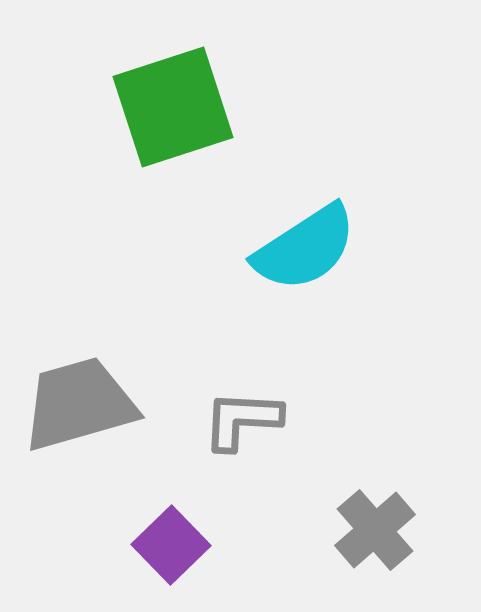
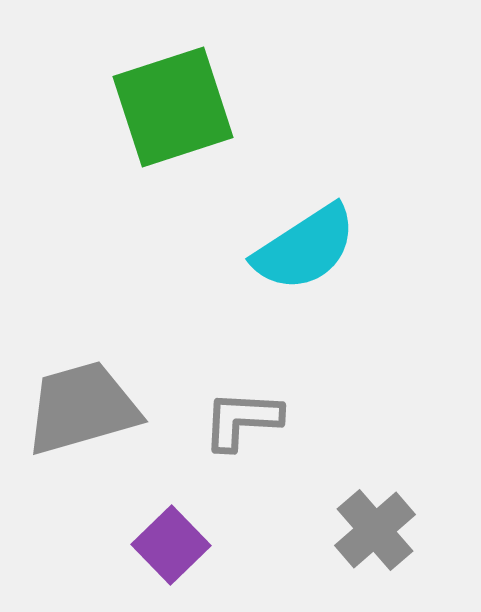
gray trapezoid: moved 3 px right, 4 px down
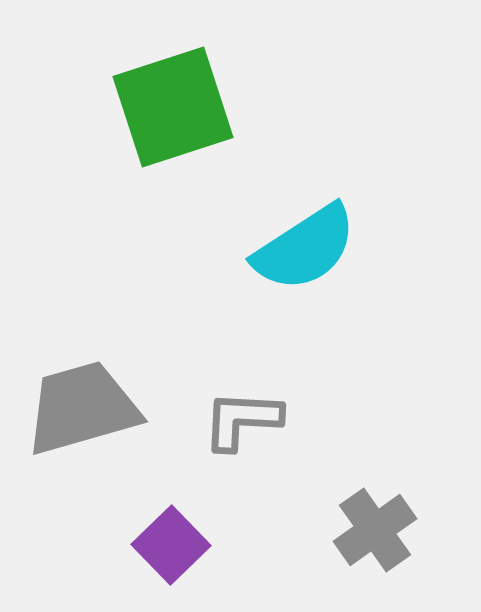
gray cross: rotated 6 degrees clockwise
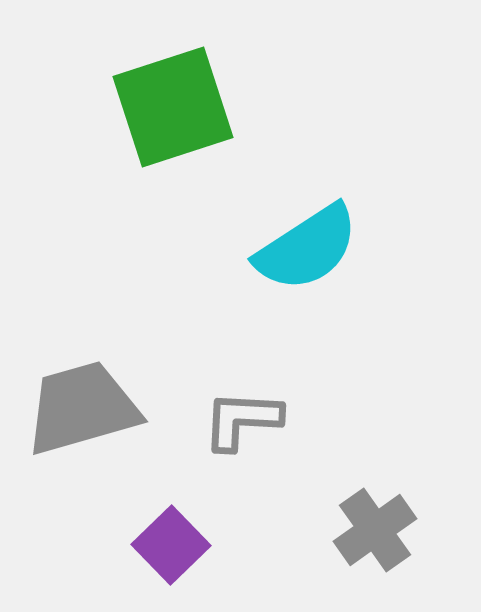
cyan semicircle: moved 2 px right
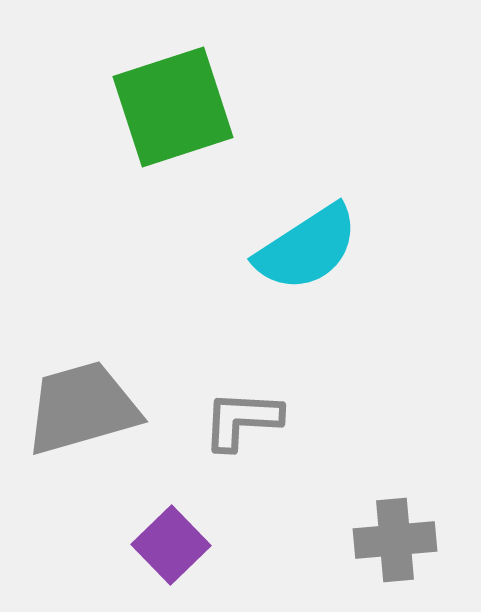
gray cross: moved 20 px right, 10 px down; rotated 30 degrees clockwise
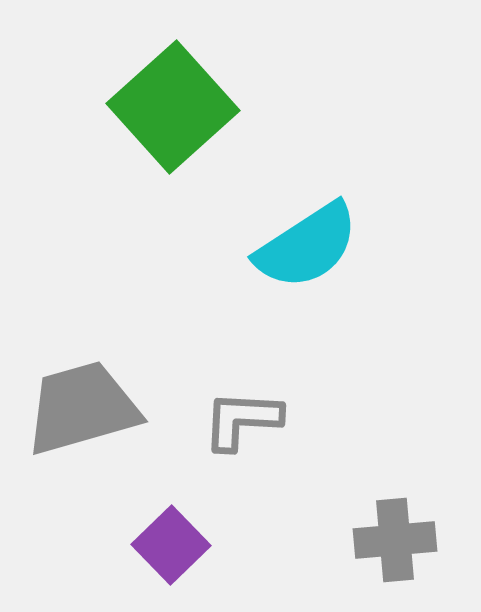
green square: rotated 24 degrees counterclockwise
cyan semicircle: moved 2 px up
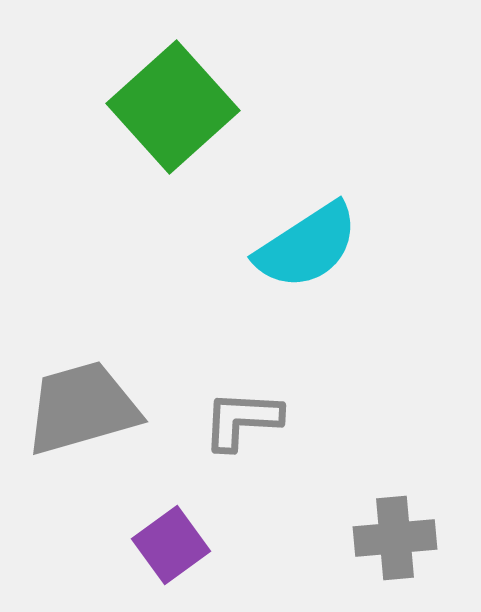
gray cross: moved 2 px up
purple square: rotated 8 degrees clockwise
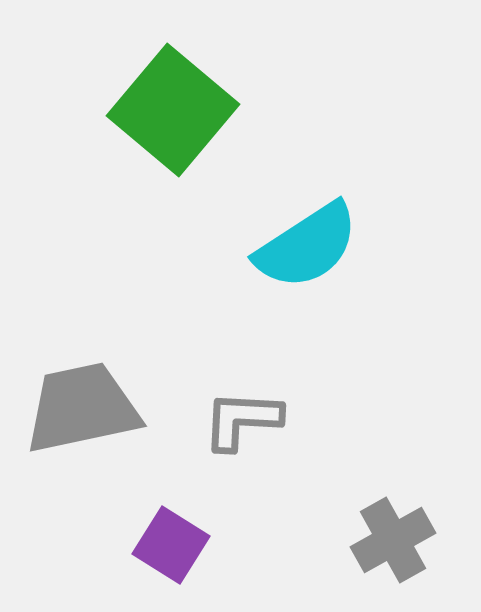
green square: moved 3 px down; rotated 8 degrees counterclockwise
gray trapezoid: rotated 4 degrees clockwise
gray cross: moved 2 px left, 2 px down; rotated 24 degrees counterclockwise
purple square: rotated 22 degrees counterclockwise
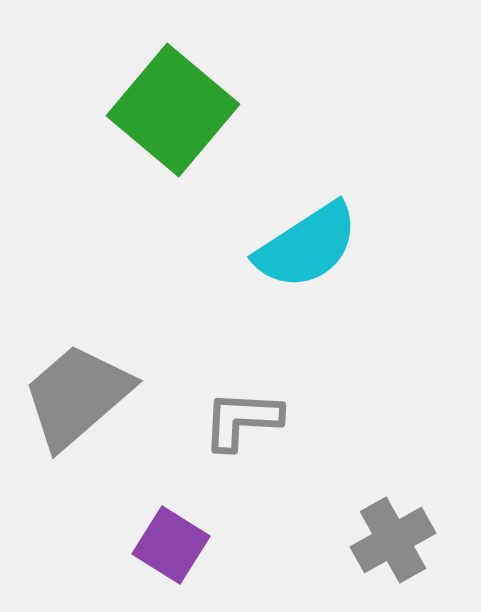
gray trapezoid: moved 5 px left, 12 px up; rotated 29 degrees counterclockwise
